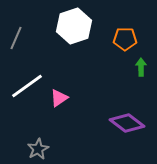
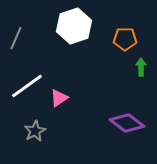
gray star: moved 3 px left, 18 px up
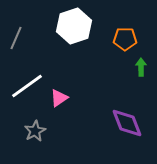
purple diamond: rotated 32 degrees clockwise
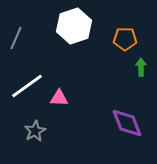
pink triangle: rotated 36 degrees clockwise
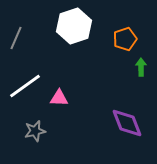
orange pentagon: rotated 20 degrees counterclockwise
white line: moved 2 px left
gray star: rotated 15 degrees clockwise
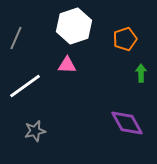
green arrow: moved 6 px down
pink triangle: moved 8 px right, 33 px up
purple diamond: rotated 8 degrees counterclockwise
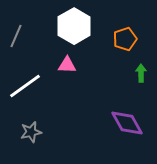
white hexagon: rotated 12 degrees counterclockwise
gray line: moved 2 px up
gray star: moved 4 px left, 1 px down
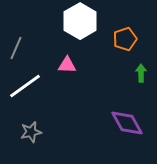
white hexagon: moved 6 px right, 5 px up
gray line: moved 12 px down
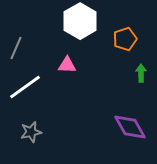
white line: moved 1 px down
purple diamond: moved 3 px right, 4 px down
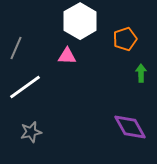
pink triangle: moved 9 px up
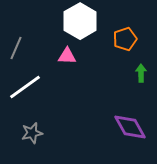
gray star: moved 1 px right, 1 px down
